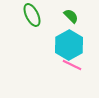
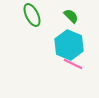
cyan hexagon: rotated 8 degrees counterclockwise
pink line: moved 1 px right, 1 px up
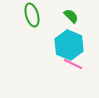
green ellipse: rotated 10 degrees clockwise
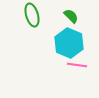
cyan hexagon: moved 2 px up
pink line: moved 4 px right, 1 px down; rotated 18 degrees counterclockwise
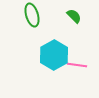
green semicircle: moved 3 px right
cyan hexagon: moved 15 px left, 12 px down; rotated 8 degrees clockwise
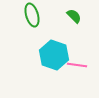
cyan hexagon: rotated 12 degrees counterclockwise
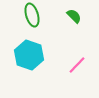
cyan hexagon: moved 25 px left
pink line: rotated 54 degrees counterclockwise
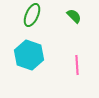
green ellipse: rotated 40 degrees clockwise
pink line: rotated 48 degrees counterclockwise
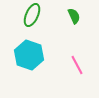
green semicircle: rotated 21 degrees clockwise
pink line: rotated 24 degrees counterclockwise
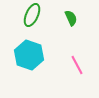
green semicircle: moved 3 px left, 2 px down
